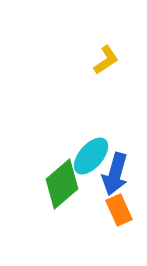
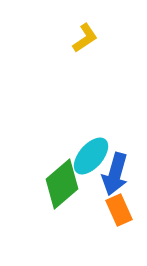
yellow L-shape: moved 21 px left, 22 px up
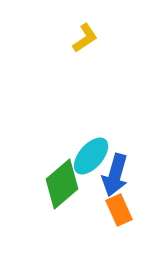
blue arrow: moved 1 px down
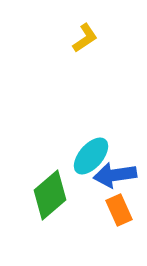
blue arrow: rotated 66 degrees clockwise
green diamond: moved 12 px left, 11 px down
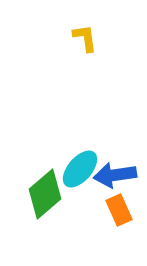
yellow L-shape: rotated 64 degrees counterclockwise
cyan ellipse: moved 11 px left, 13 px down
green diamond: moved 5 px left, 1 px up
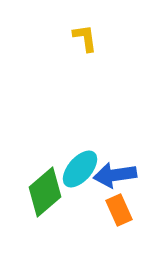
green diamond: moved 2 px up
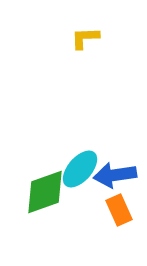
yellow L-shape: rotated 84 degrees counterclockwise
green diamond: rotated 21 degrees clockwise
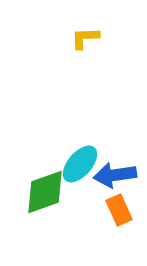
cyan ellipse: moved 5 px up
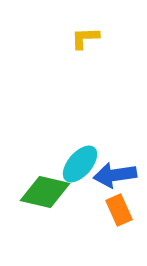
green diamond: rotated 33 degrees clockwise
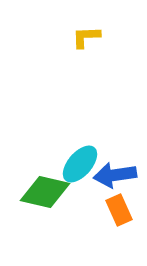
yellow L-shape: moved 1 px right, 1 px up
